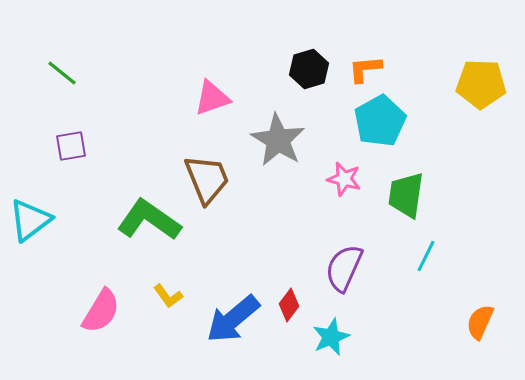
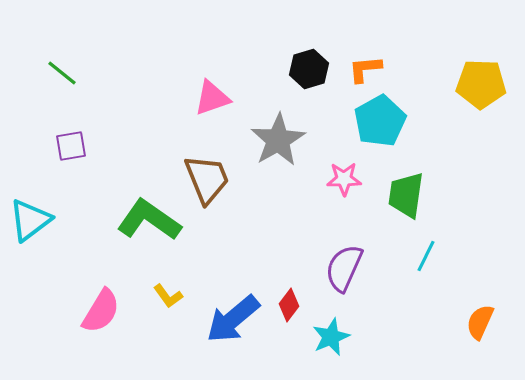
gray star: rotated 10 degrees clockwise
pink star: rotated 16 degrees counterclockwise
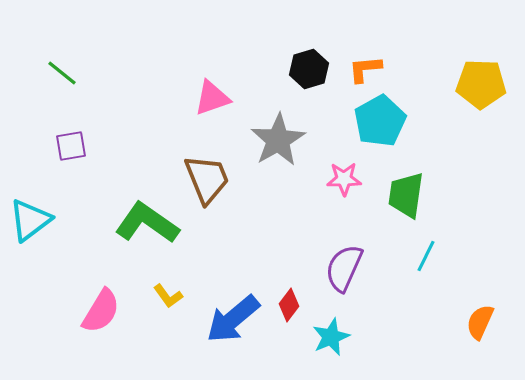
green L-shape: moved 2 px left, 3 px down
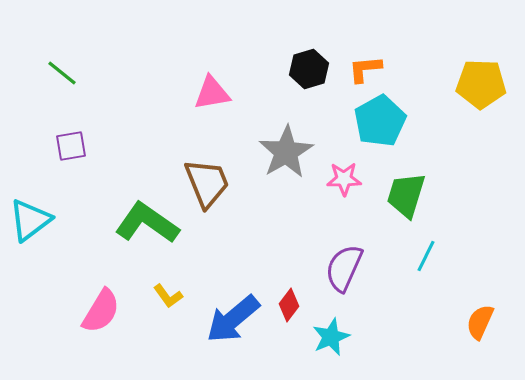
pink triangle: moved 5 px up; rotated 9 degrees clockwise
gray star: moved 8 px right, 12 px down
brown trapezoid: moved 4 px down
green trapezoid: rotated 9 degrees clockwise
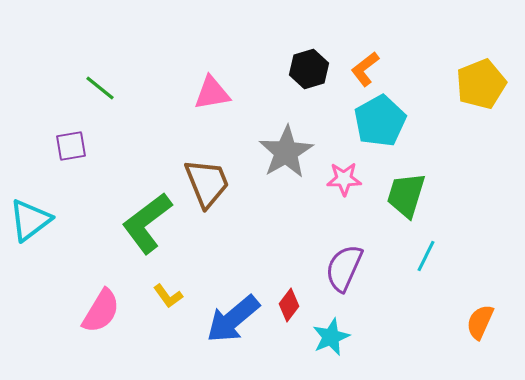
orange L-shape: rotated 33 degrees counterclockwise
green line: moved 38 px right, 15 px down
yellow pentagon: rotated 24 degrees counterclockwise
green L-shape: rotated 72 degrees counterclockwise
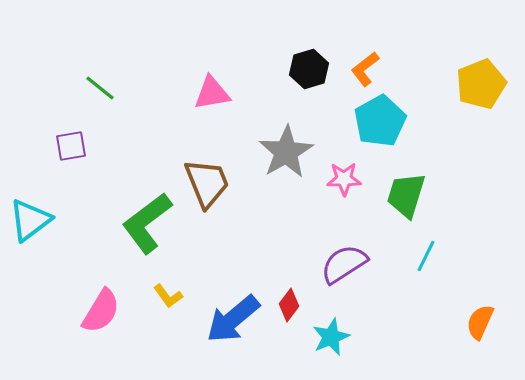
purple semicircle: moved 4 px up; rotated 33 degrees clockwise
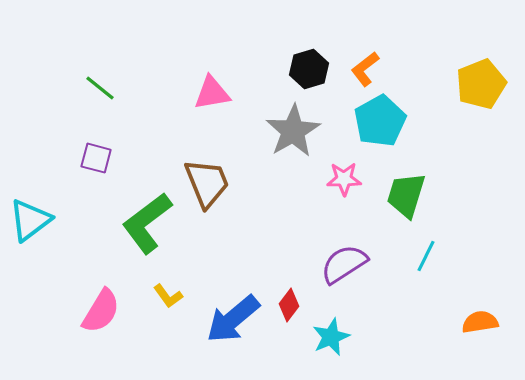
purple square: moved 25 px right, 12 px down; rotated 24 degrees clockwise
gray star: moved 7 px right, 21 px up
orange semicircle: rotated 57 degrees clockwise
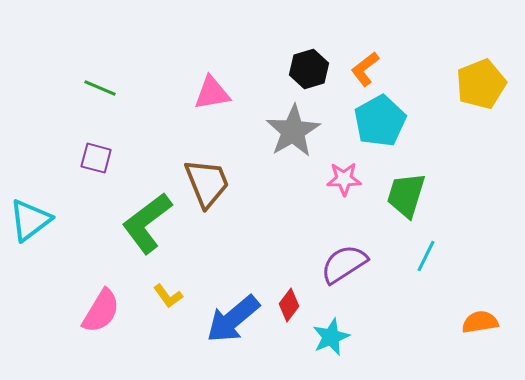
green line: rotated 16 degrees counterclockwise
